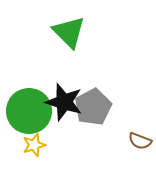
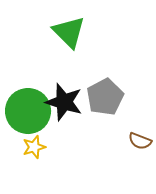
gray pentagon: moved 12 px right, 10 px up
green circle: moved 1 px left
yellow star: moved 2 px down
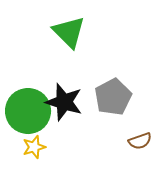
gray pentagon: moved 8 px right
brown semicircle: rotated 40 degrees counterclockwise
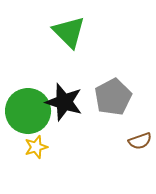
yellow star: moved 2 px right
